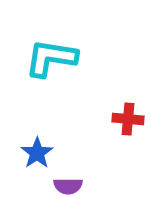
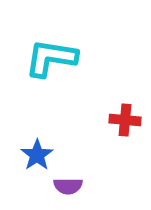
red cross: moved 3 px left, 1 px down
blue star: moved 2 px down
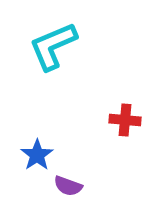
cyan L-shape: moved 2 px right, 12 px up; rotated 32 degrees counterclockwise
purple semicircle: rotated 20 degrees clockwise
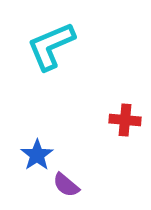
cyan L-shape: moved 2 px left
purple semicircle: moved 2 px left, 1 px up; rotated 20 degrees clockwise
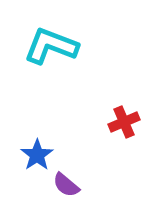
cyan L-shape: rotated 44 degrees clockwise
red cross: moved 1 px left, 2 px down; rotated 28 degrees counterclockwise
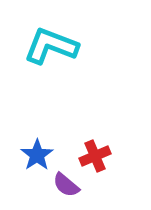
red cross: moved 29 px left, 34 px down
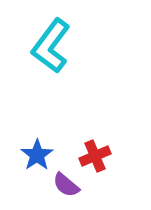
cyan L-shape: rotated 74 degrees counterclockwise
